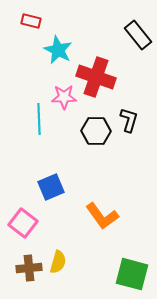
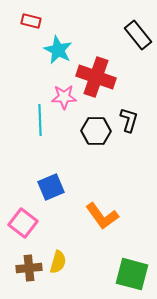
cyan line: moved 1 px right, 1 px down
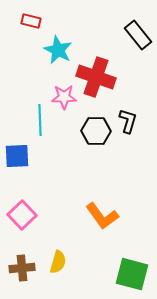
black L-shape: moved 1 px left, 1 px down
blue square: moved 34 px left, 31 px up; rotated 20 degrees clockwise
pink square: moved 1 px left, 8 px up; rotated 8 degrees clockwise
brown cross: moved 7 px left
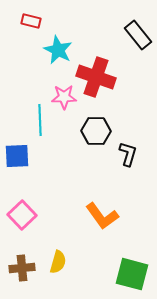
black L-shape: moved 33 px down
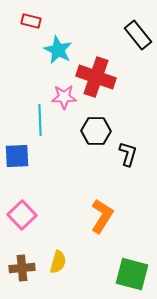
orange L-shape: rotated 112 degrees counterclockwise
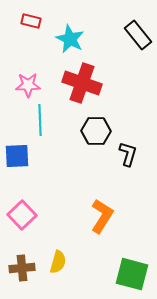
cyan star: moved 12 px right, 11 px up
red cross: moved 14 px left, 6 px down
pink star: moved 36 px left, 12 px up
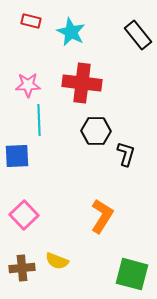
cyan star: moved 1 px right, 7 px up
red cross: rotated 12 degrees counterclockwise
cyan line: moved 1 px left
black L-shape: moved 2 px left
pink square: moved 2 px right
yellow semicircle: moved 1 px left, 1 px up; rotated 95 degrees clockwise
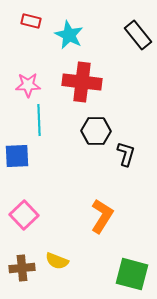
cyan star: moved 2 px left, 3 px down
red cross: moved 1 px up
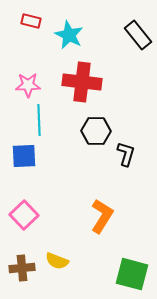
blue square: moved 7 px right
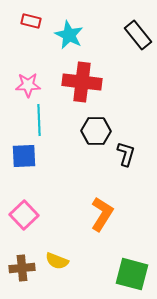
orange L-shape: moved 2 px up
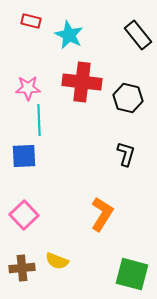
pink star: moved 3 px down
black hexagon: moved 32 px right, 33 px up; rotated 12 degrees clockwise
